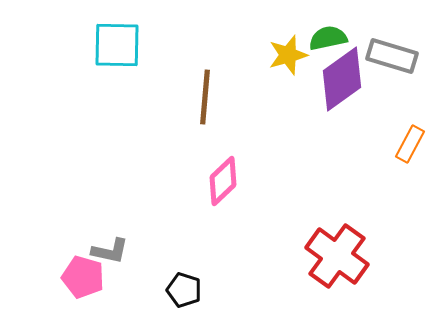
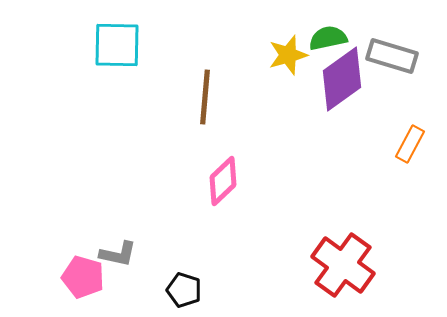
gray L-shape: moved 8 px right, 3 px down
red cross: moved 6 px right, 9 px down
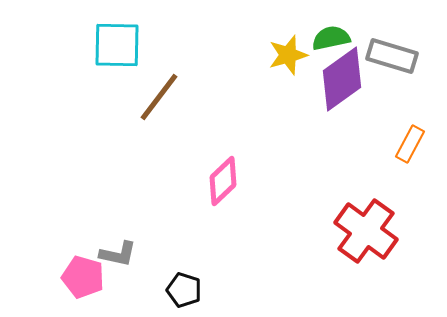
green semicircle: moved 3 px right
brown line: moved 46 px left; rotated 32 degrees clockwise
red cross: moved 23 px right, 34 px up
